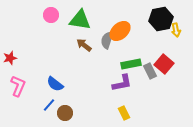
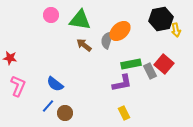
red star: rotated 24 degrees clockwise
blue line: moved 1 px left, 1 px down
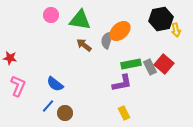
gray rectangle: moved 4 px up
